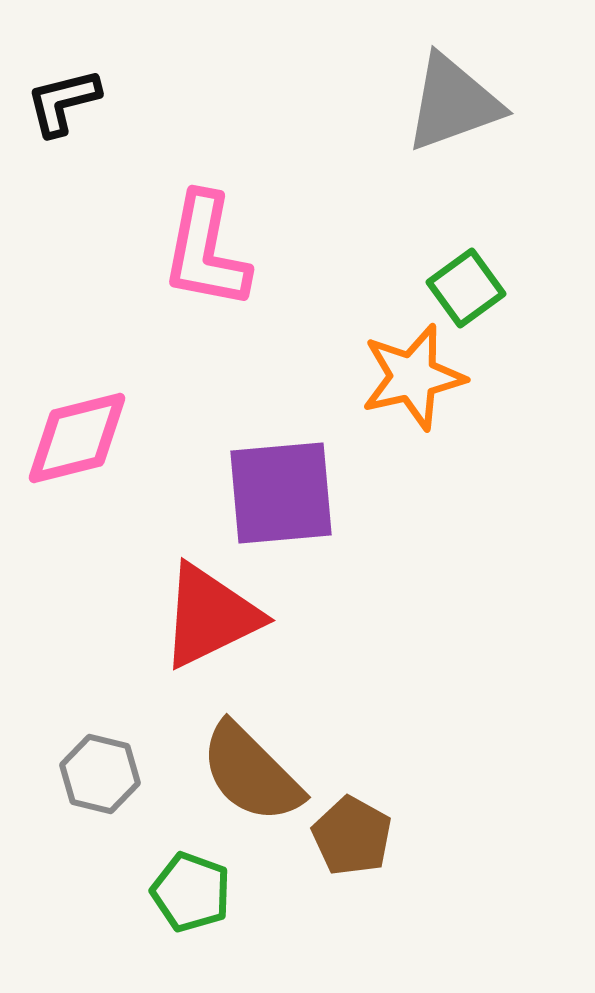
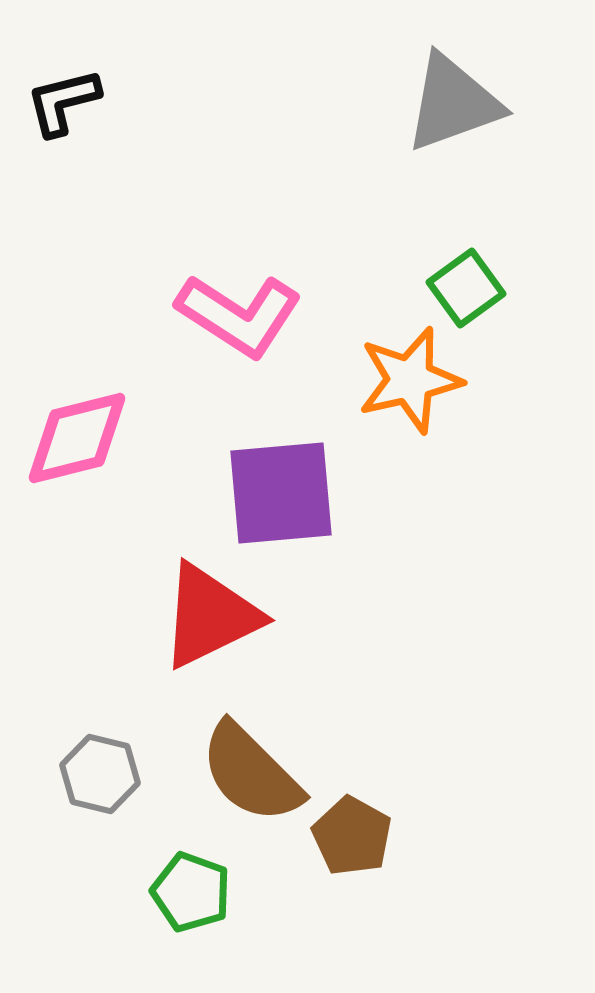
pink L-shape: moved 33 px right, 64 px down; rotated 68 degrees counterclockwise
orange star: moved 3 px left, 3 px down
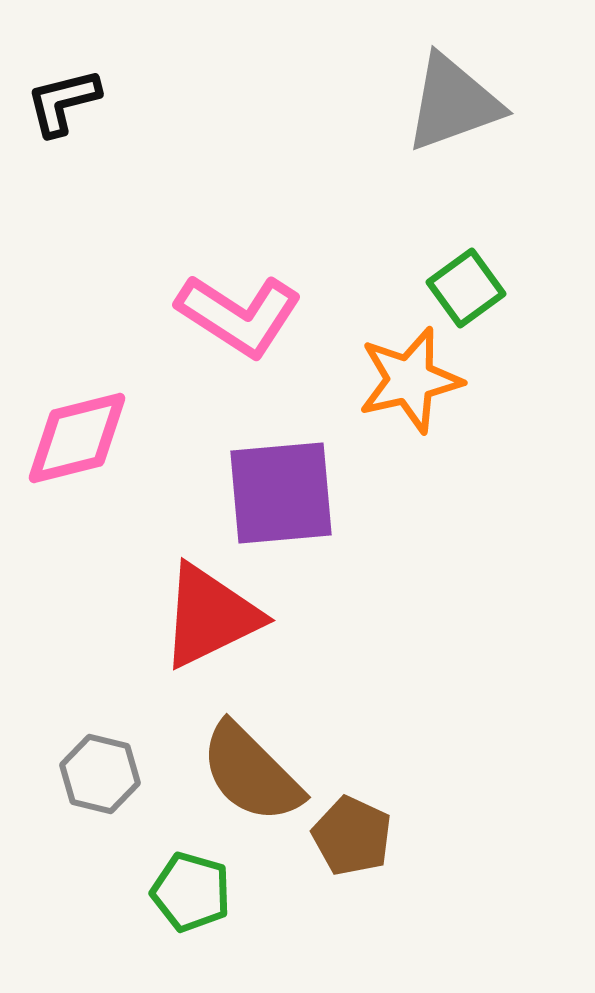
brown pentagon: rotated 4 degrees counterclockwise
green pentagon: rotated 4 degrees counterclockwise
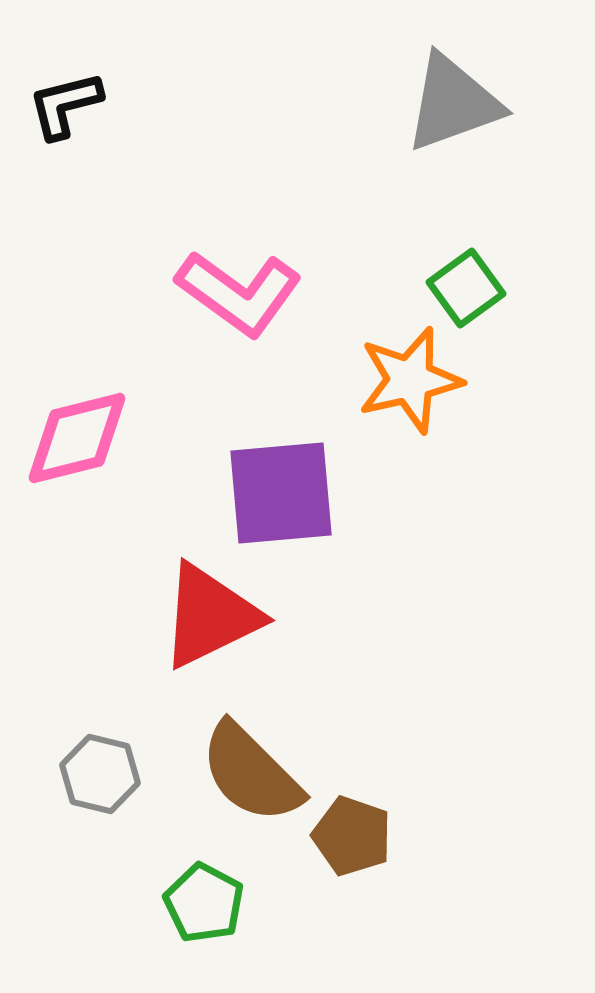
black L-shape: moved 2 px right, 3 px down
pink L-shape: moved 22 px up; rotated 3 degrees clockwise
brown pentagon: rotated 6 degrees counterclockwise
green pentagon: moved 13 px right, 11 px down; rotated 12 degrees clockwise
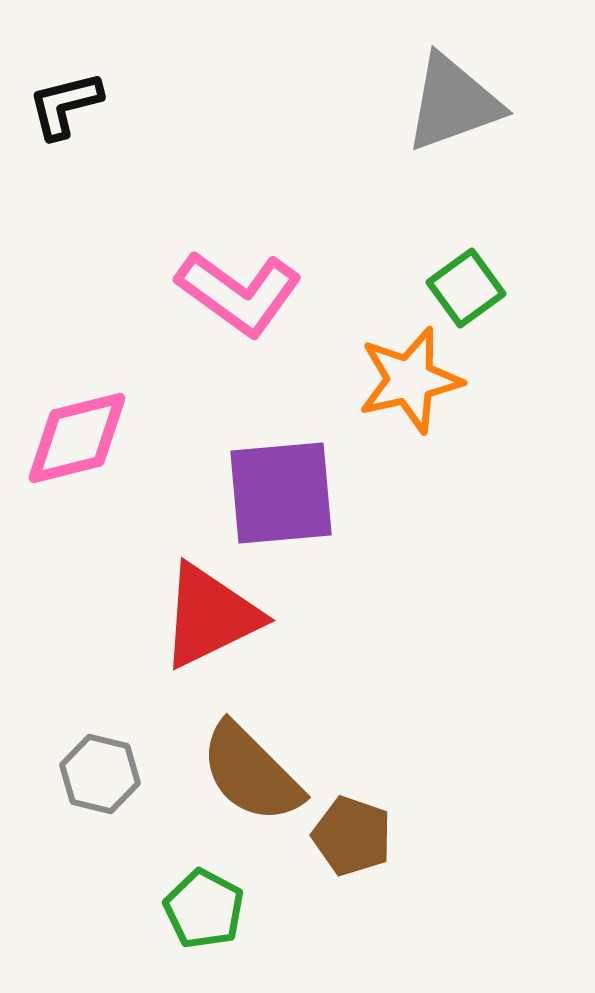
green pentagon: moved 6 px down
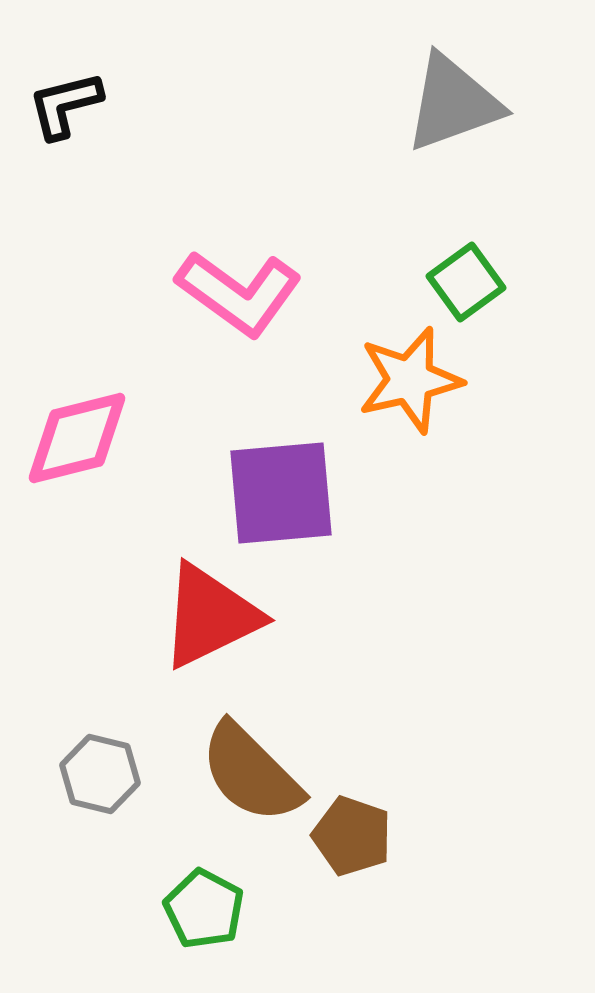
green square: moved 6 px up
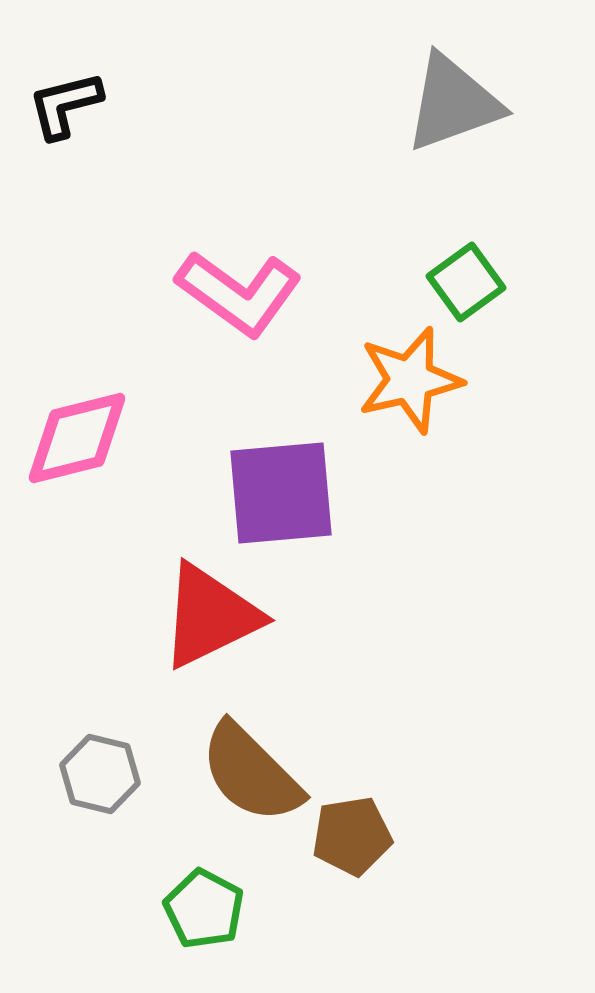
brown pentagon: rotated 28 degrees counterclockwise
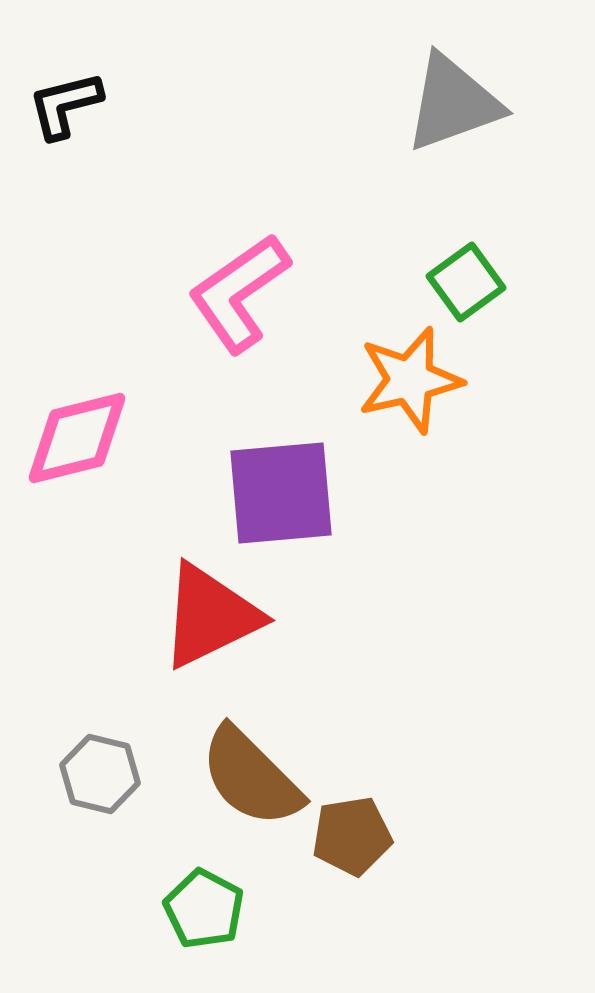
pink L-shape: rotated 109 degrees clockwise
brown semicircle: moved 4 px down
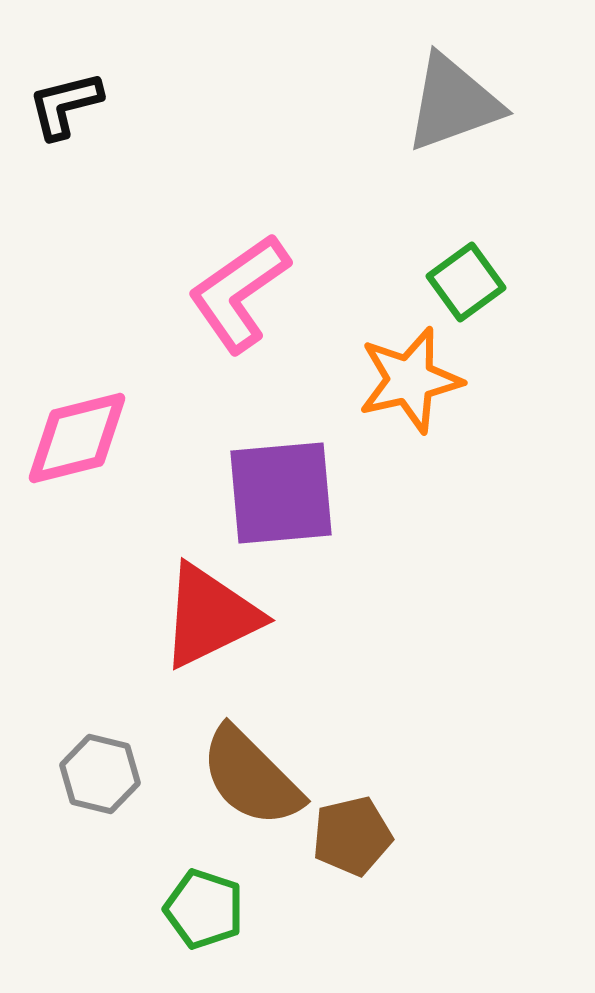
brown pentagon: rotated 4 degrees counterclockwise
green pentagon: rotated 10 degrees counterclockwise
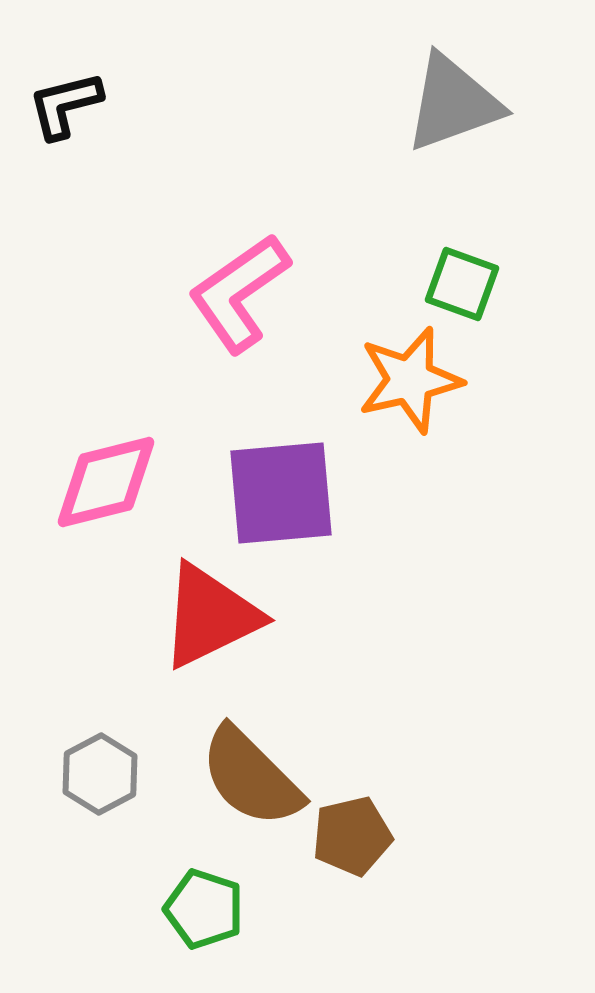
green square: moved 4 px left, 2 px down; rotated 34 degrees counterclockwise
pink diamond: moved 29 px right, 44 px down
gray hexagon: rotated 18 degrees clockwise
